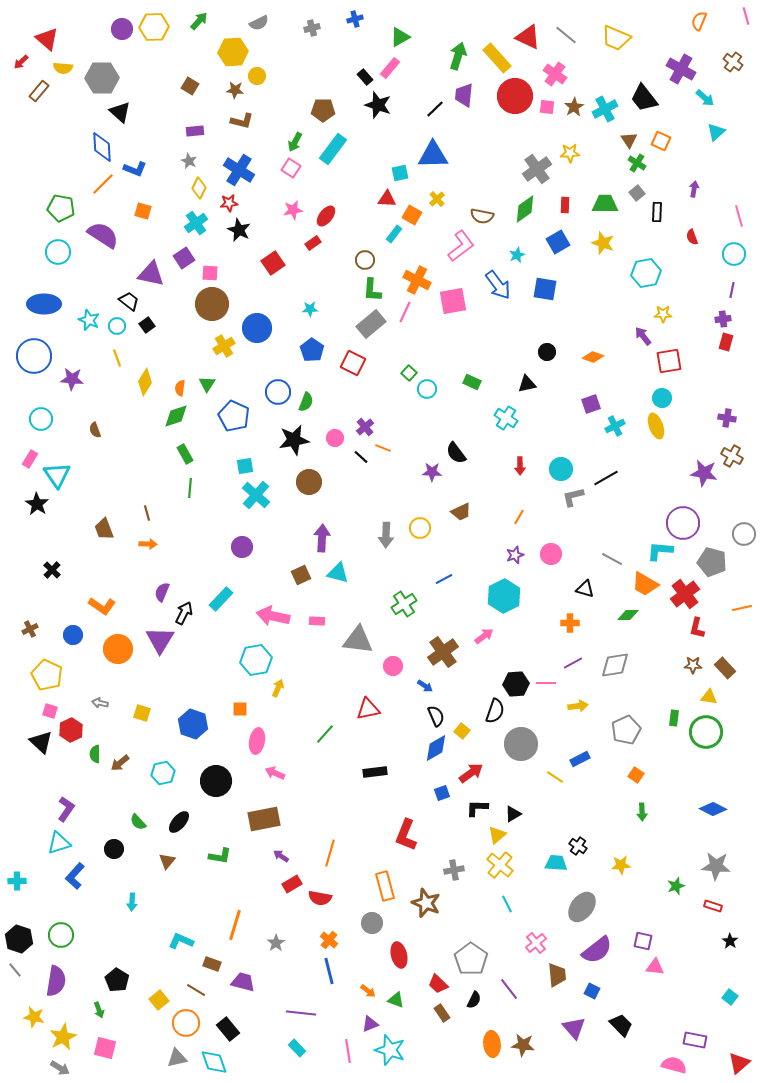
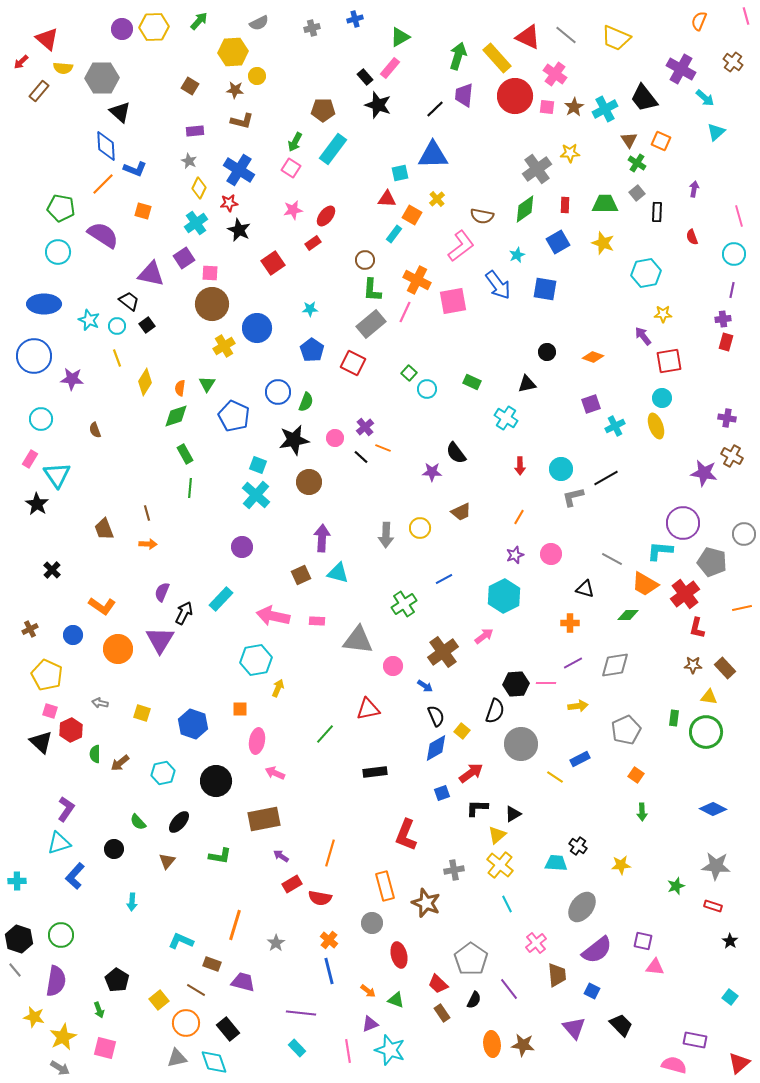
blue diamond at (102, 147): moved 4 px right, 1 px up
cyan square at (245, 466): moved 13 px right, 1 px up; rotated 30 degrees clockwise
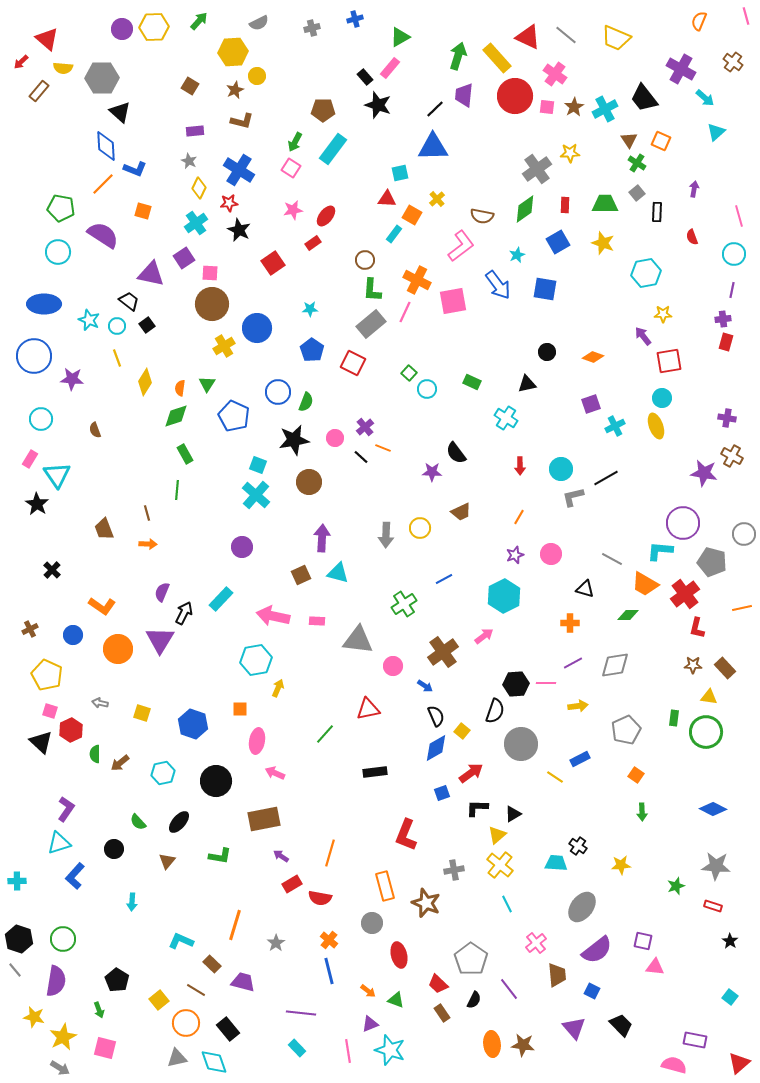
brown star at (235, 90): rotated 30 degrees counterclockwise
blue triangle at (433, 155): moved 8 px up
green line at (190, 488): moved 13 px left, 2 px down
green circle at (61, 935): moved 2 px right, 4 px down
brown rectangle at (212, 964): rotated 24 degrees clockwise
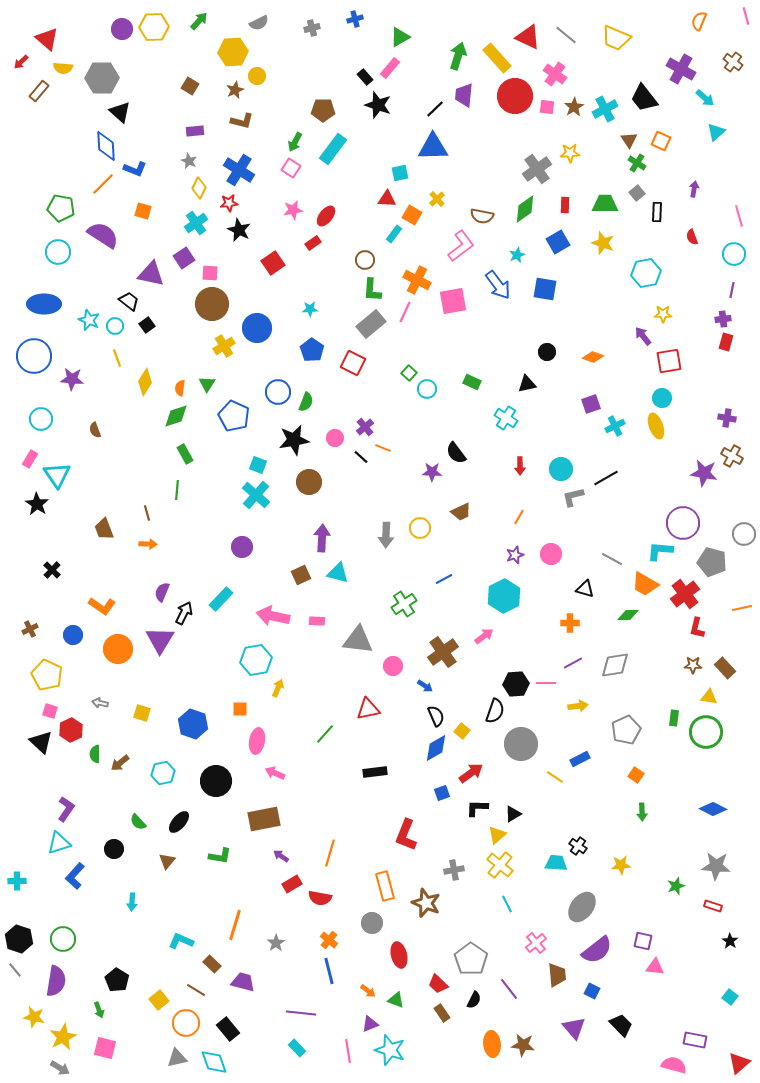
cyan circle at (117, 326): moved 2 px left
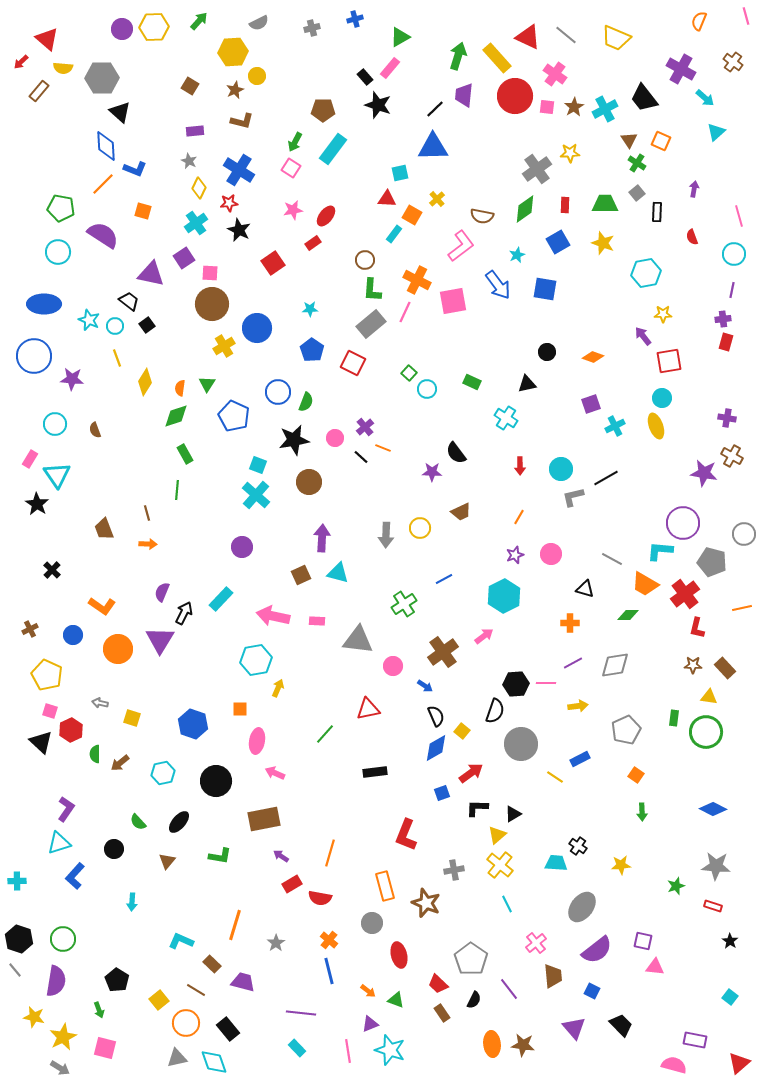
cyan circle at (41, 419): moved 14 px right, 5 px down
yellow square at (142, 713): moved 10 px left, 5 px down
brown trapezoid at (557, 975): moved 4 px left, 1 px down
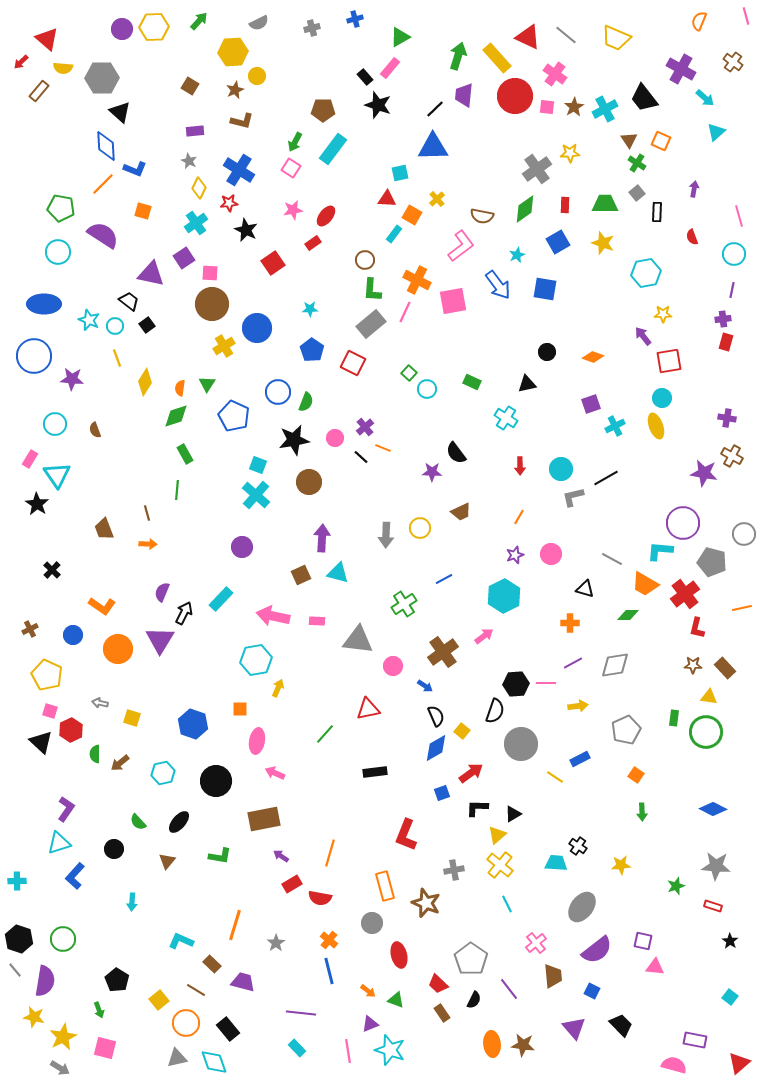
black star at (239, 230): moved 7 px right
purple semicircle at (56, 981): moved 11 px left
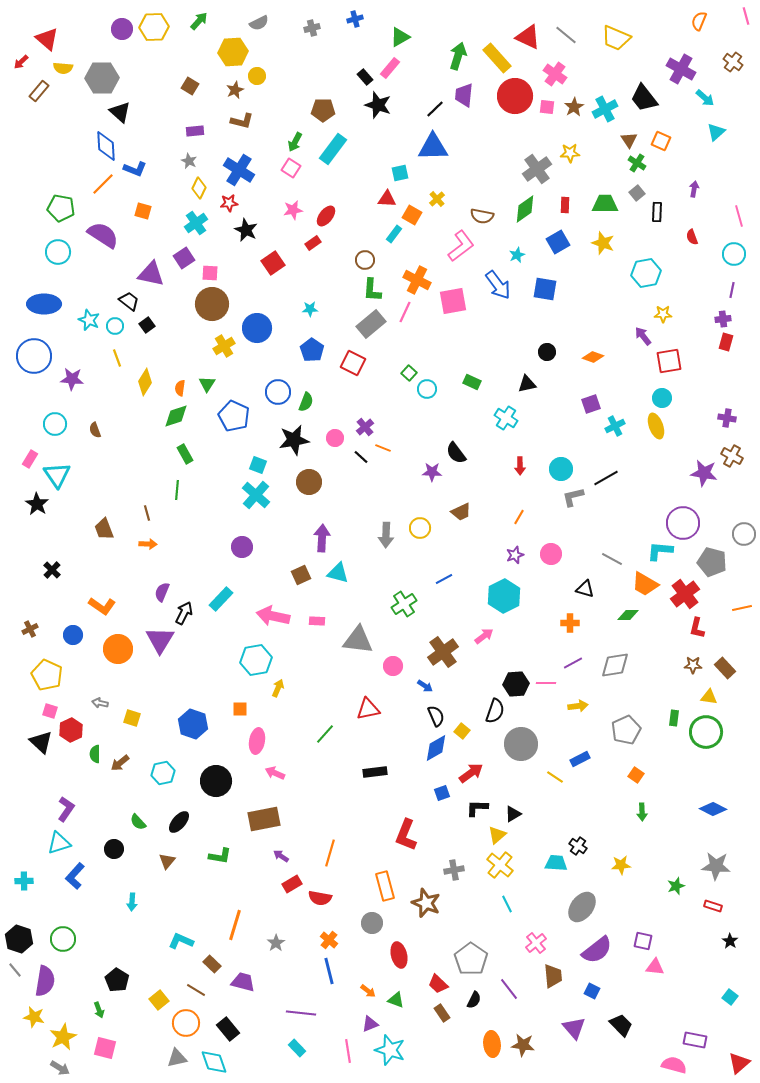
cyan cross at (17, 881): moved 7 px right
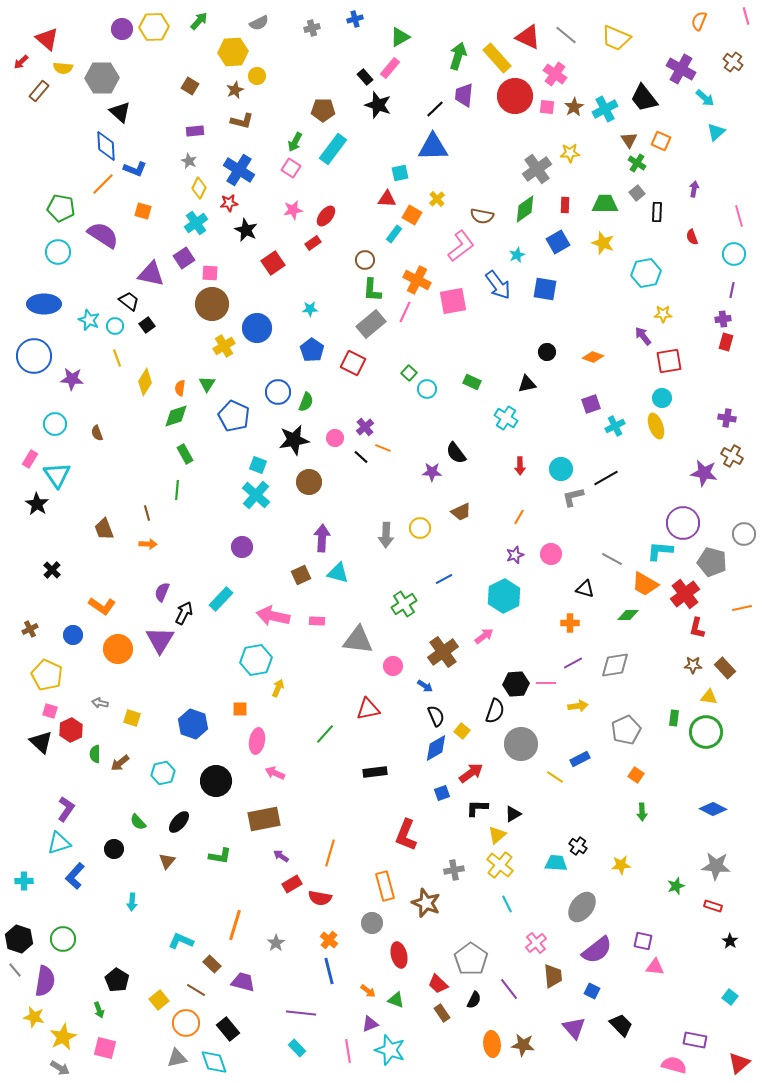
brown semicircle at (95, 430): moved 2 px right, 3 px down
